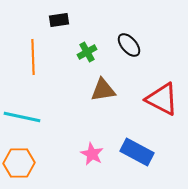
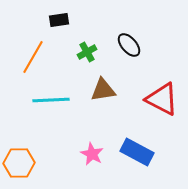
orange line: rotated 32 degrees clockwise
cyan line: moved 29 px right, 17 px up; rotated 15 degrees counterclockwise
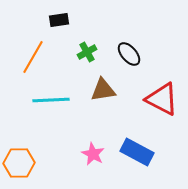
black ellipse: moved 9 px down
pink star: moved 1 px right
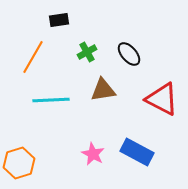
orange hexagon: rotated 16 degrees counterclockwise
